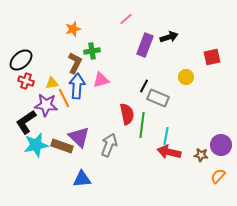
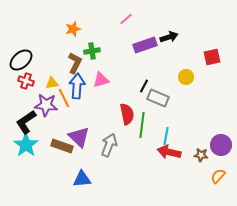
purple rectangle: rotated 50 degrees clockwise
cyan star: moved 10 px left; rotated 25 degrees counterclockwise
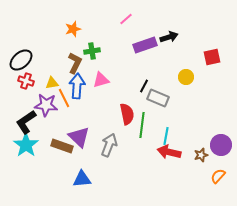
brown star: rotated 24 degrees counterclockwise
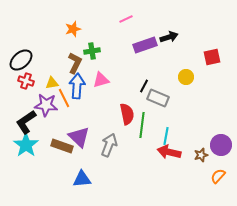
pink line: rotated 16 degrees clockwise
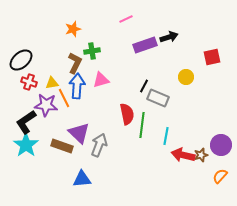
red cross: moved 3 px right, 1 px down
purple triangle: moved 4 px up
gray arrow: moved 10 px left
red arrow: moved 14 px right, 3 px down
orange semicircle: moved 2 px right
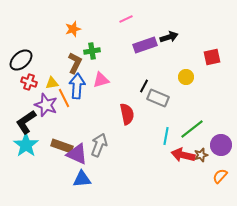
purple star: rotated 15 degrees clockwise
green line: moved 50 px right, 4 px down; rotated 45 degrees clockwise
purple triangle: moved 2 px left, 21 px down; rotated 20 degrees counterclockwise
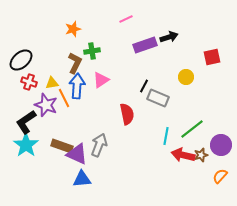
pink triangle: rotated 18 degrees counterclockwise
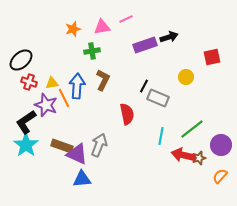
brown L-shape: moved 28 px right, 17 px down
pink triangle: moved 1 px right, 53 px up; rotated 24 degrees clockwise
cyan line: moved 5 px left
brown star: moved 2 px left, 3 px down
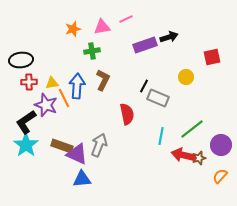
black ellipse: rotated 35 degrees clockwise
red cross: rotated 21 degrees counterclockwise
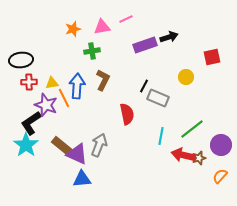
black L-shape: moved 5 px right, 1 px down
brown rectangle: rotated 20 degrees clockwise
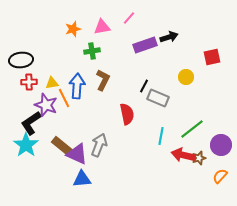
pink line: moved 3 px right, 1 px up; rotated 24 degrees counterclockwise
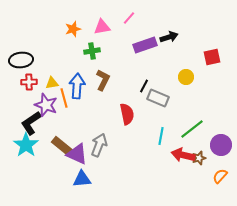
orange line: rotated 12 degrees clockwise
